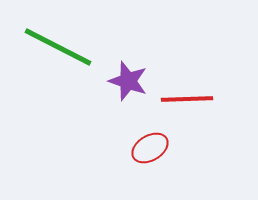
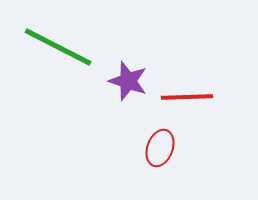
red line: moved 2 px up
red ellipse: moved 10 px right; rotated 39 degrees counterclockwise
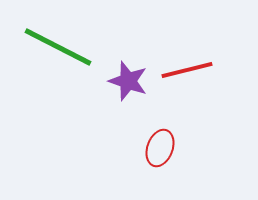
red line: moved 27 px up; rotated 12 degrees counterclockwise
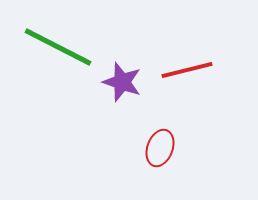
purple star: moved 6 px left, 1 px down
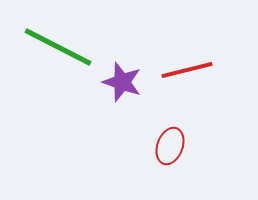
red ellipse: moved 10 px right, 2 px up
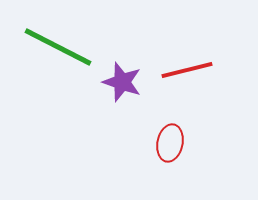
red ellipse: moved 3 px up; rotated 9 degrees counterclockwise
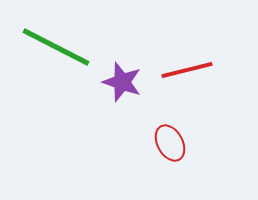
green line: moved 2 px left
red ellipse: rotated 39 degrees counterclockwise
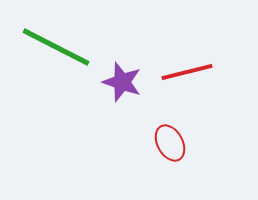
red line: moved 2 px down
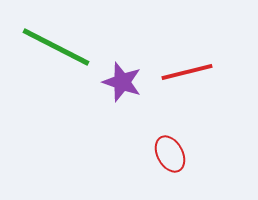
red ellipse: moved 11 px down
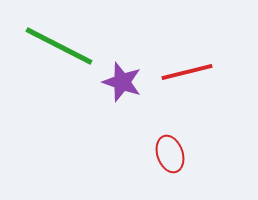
green line: moved 3 px right, 1 px up
red ellipse: rotated 9 degrees clockwise
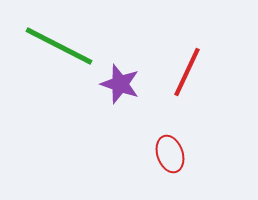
red line: rotated 51 degrees counterclockwise
purple star: moved 2 px left, 2 px down
